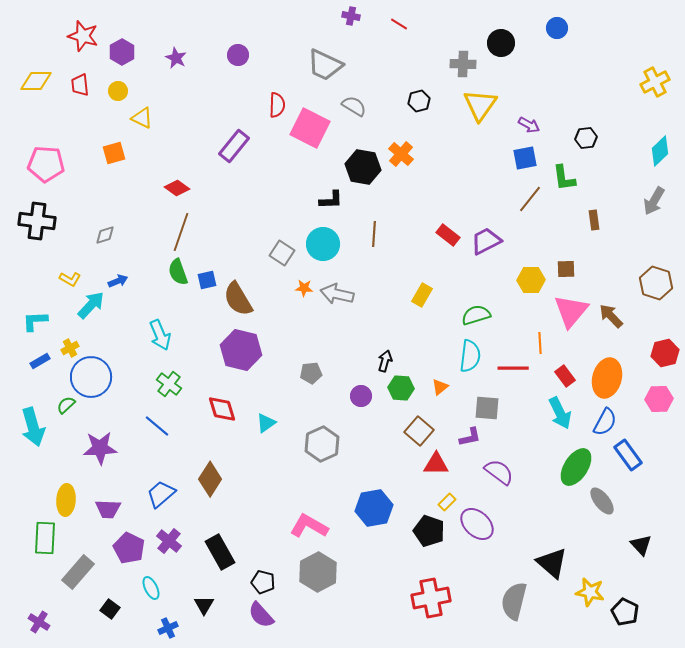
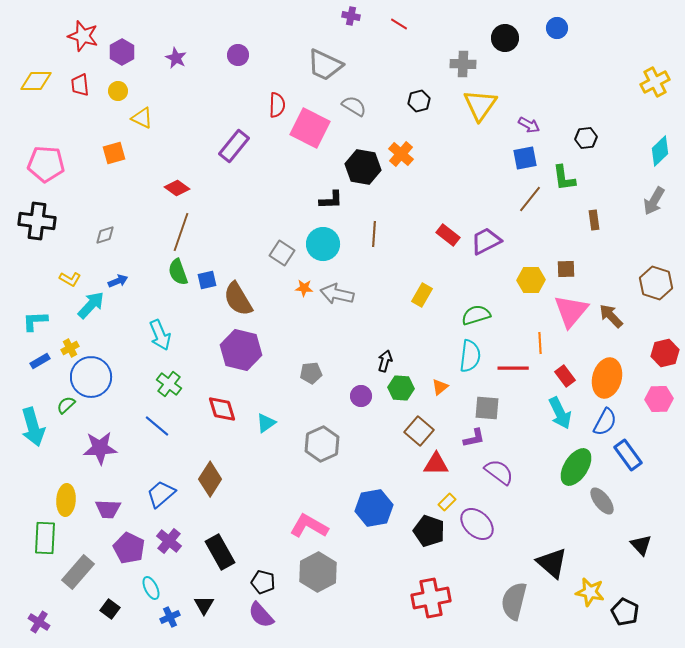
black circle at (501, 43): moved 4 px right, 5 px up
purple L-shape at (470, 437): moved 4 px right, 1 px down
blue cross at (168, 628): moved 2 px right, 11 px up
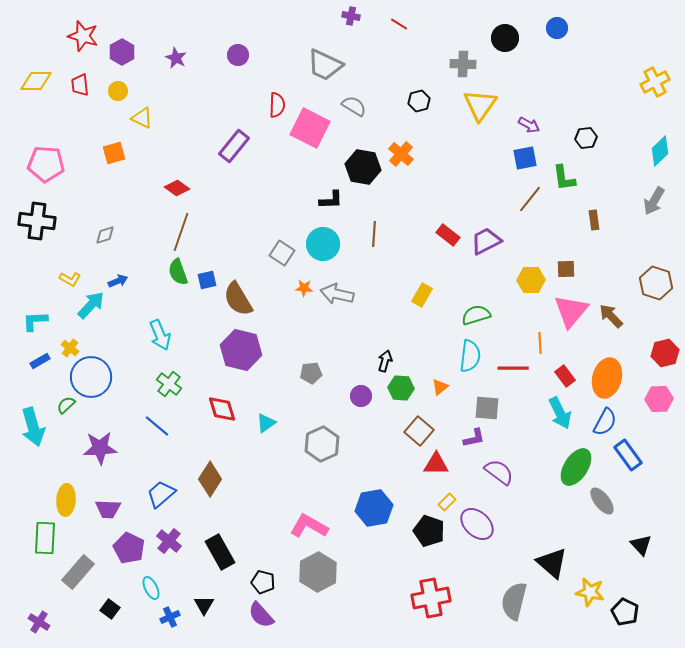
yellow cross at (70, 348): rotated 24 degrees counterclockwise
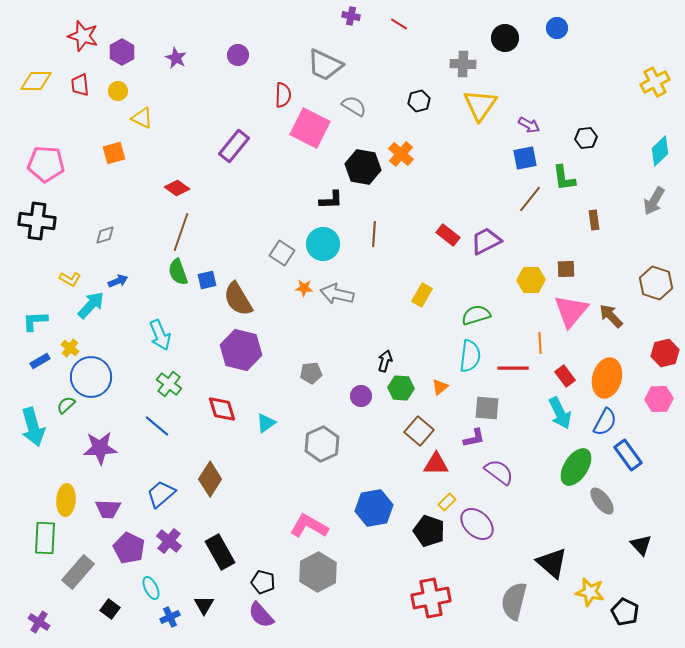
red semicircle at (277, 105): moved 6 px right, 10 px up
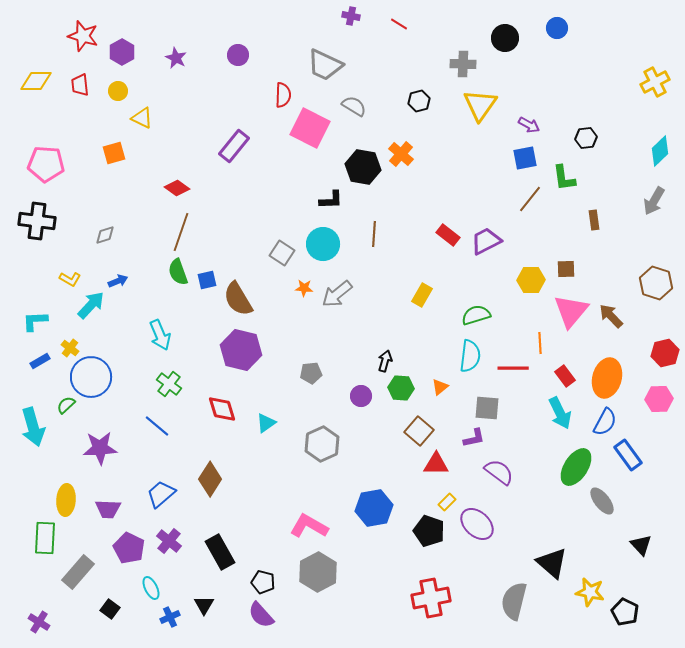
gray arrow at (337, 294): rotated 52 degrees counterclockwise
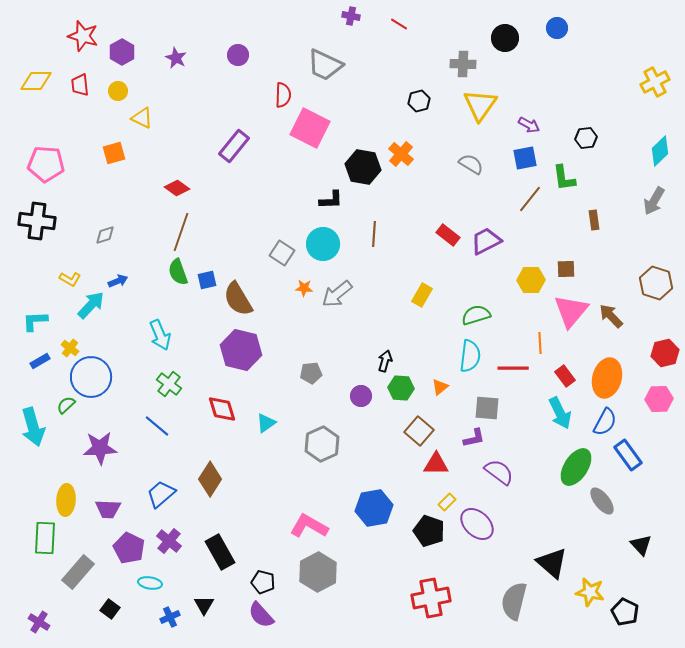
gray semicircle at (354, 106): moved 117 px right, 58 px down
cyan ellipse at (151, 588): moved 1 px left, 5 px up; rotated 55 degrees counterclockwise
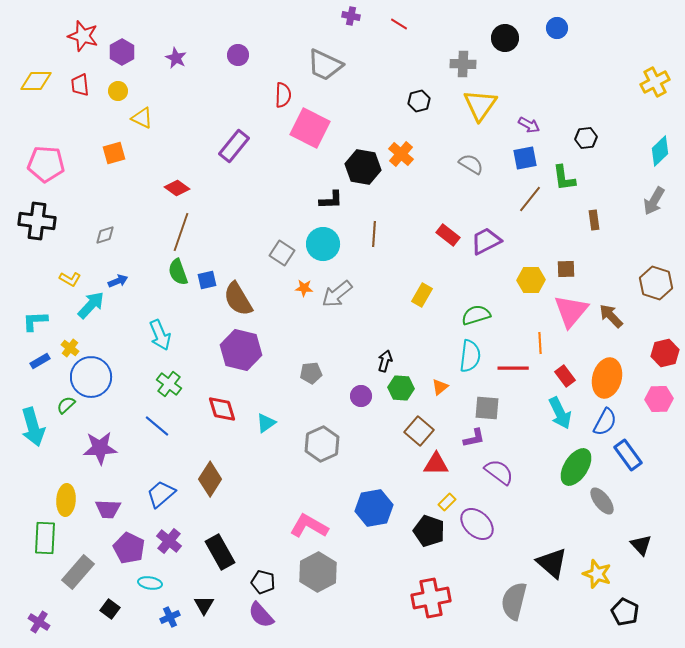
yellow star at (590, 592): moved 7 px right, 18 px up; rotated 8 degrees clockwise
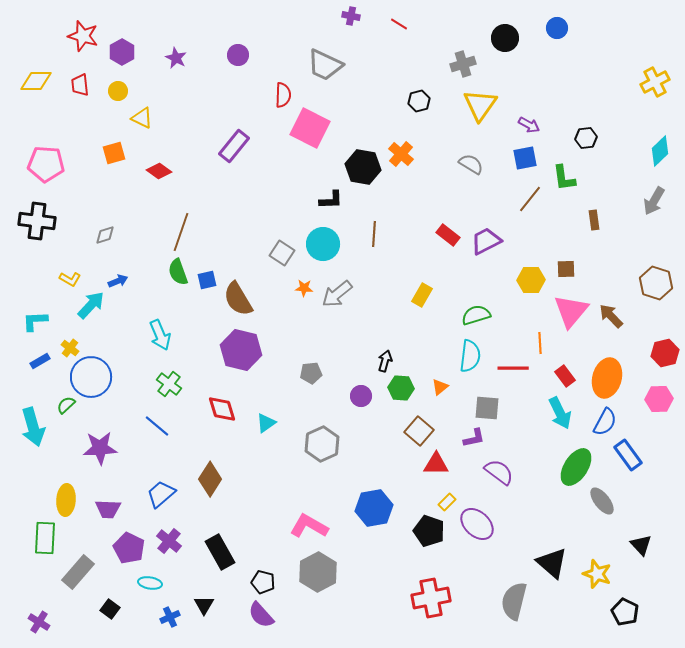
gray cross at (463, 64): rotated 20 degrees counterclockwise
red diamond at (177, 188): moved 18 px left, 17 px up
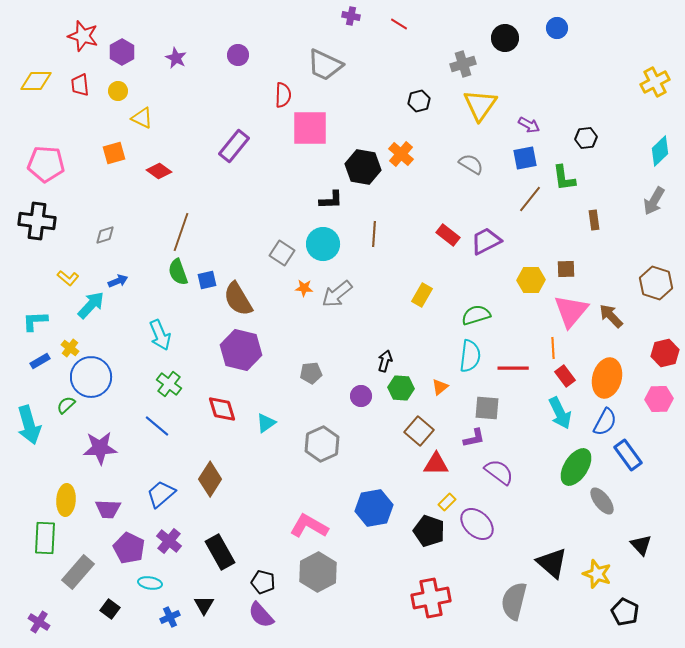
pink square at (310, 128): rotated 27 degrees counterclockwise
yellow L-shape at (70, 279): moved 2 px left, 1 px up; rotated 10 degrees clockwise
orange line at (540, 343): moved 13 px right, 5 px down
cyan arrow at (33, 427): moved 4 px left, 2 px up
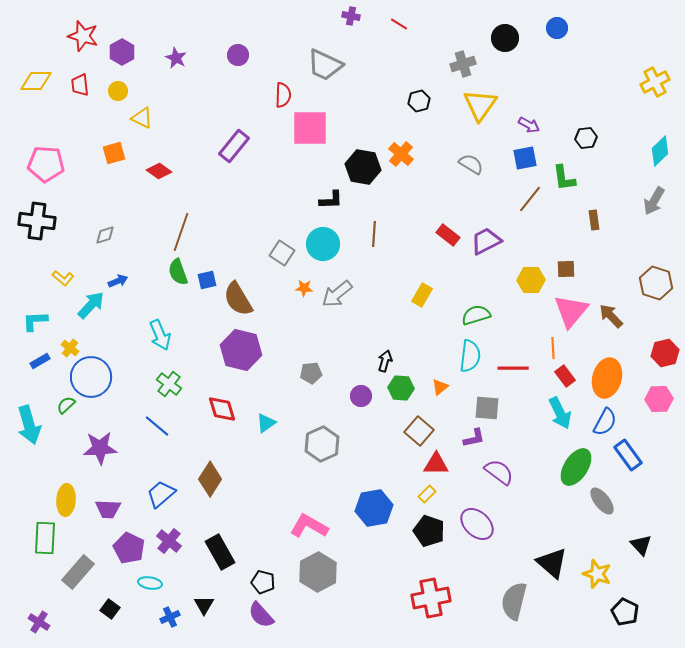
yellow L-shape at (68, 278): moved 5 px left
yellow rectangle at (447, 502): moved 20 px left, 8 px up
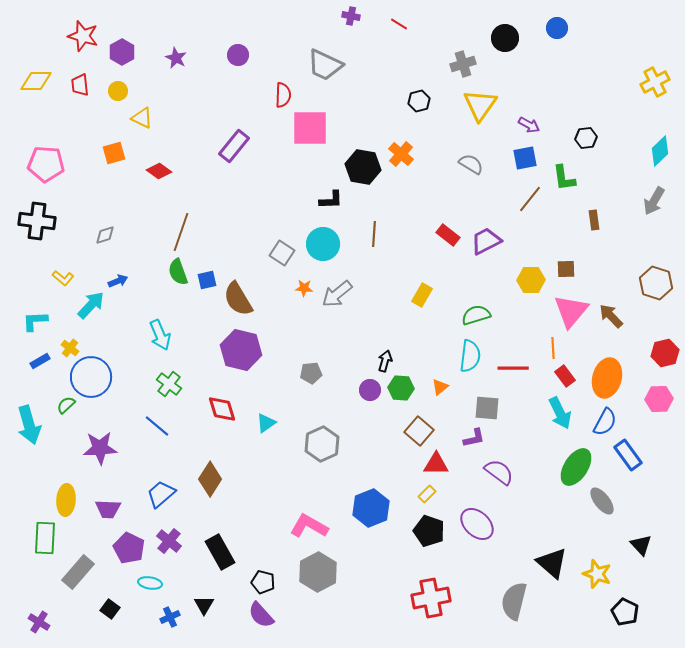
purple circle at (361, 396): moved 9 px right, 6 px up
blue hexagon at (374, 508): moved 3 px left; rotated 12 degrees counterclockwise
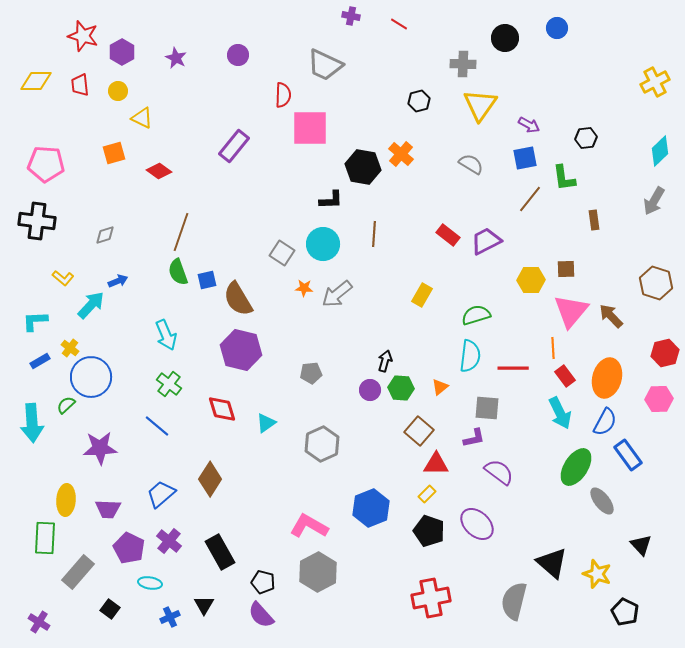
gray cross at (463, 64): rotated 20 degrees clockwise
cyan arrow at (160, 335): moved 6 px right
cyan arrow at (29, 425): moved 3 px right, 2 px up; rotated 12 degrees clockwise
